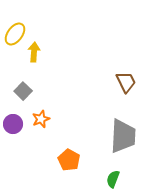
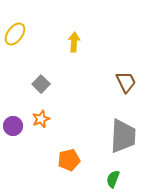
yellow arrow: moved 40 px right, 10 px up
gray square: moved 18 px right, 7 px up
purple circle: moved 2 px down
orange pentagon: rotated 30 degrees clockwise
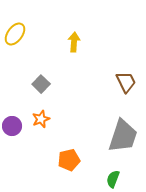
purple circle: moved 1 px left
gray trapezoid: rotated 15 degrees clockwise
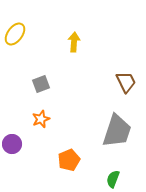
gray square: rotated 24 degrees clockwise
purple circle: moved 18 px down
gray trapezoid: moved 6 px left, 5 px up
orange pentagon: rotated 10 degrees counterclockwise
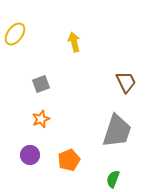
yellow arrow: rotated 18 degrees counterclockwise
purple circle: moved 18 px right, 11 px down
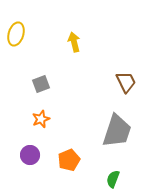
yellow ellipse: moved 1 px right; rotated 20 degrees counterclockwise
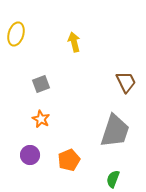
orange star: rotated 24 degrees counterclockwise
gray trapezoid: moved 2 px left
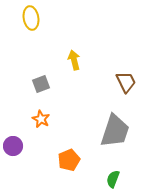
yellow ellipse: moved 15 px right, 16 px up; rotated 25 degrees counterclockwise
yellow arrow: moved 18 px down
purple circle: moved 17 px left, 9 px up
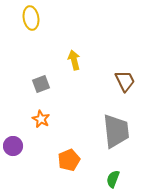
brown trapezoid: moved 1 px left, 1 px up
gray trapezoid: moved 1 px right; rotated 24 degrees counterclockwise
